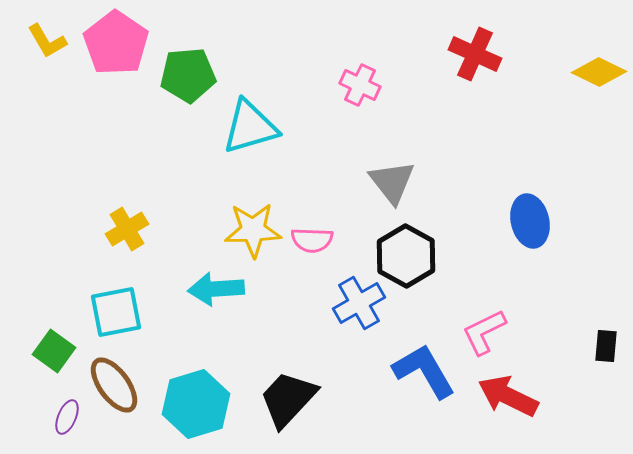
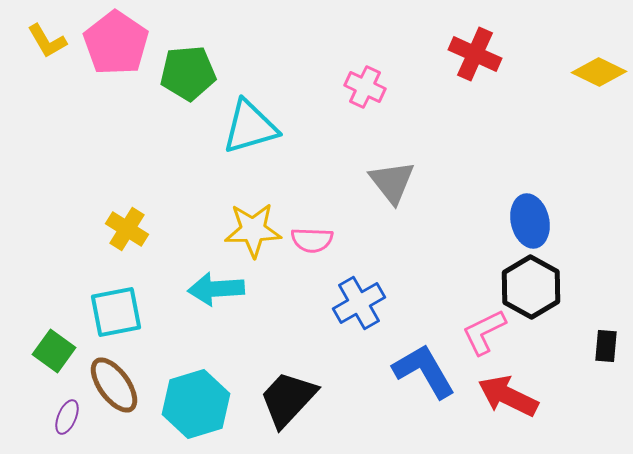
green pentagon: moved 2 px up
pink cross: moved 5 px right, 2 px down
yellow cross: rotated 27 degrees counterclockwise
black hexagon: moved 125 px right, 31 px down
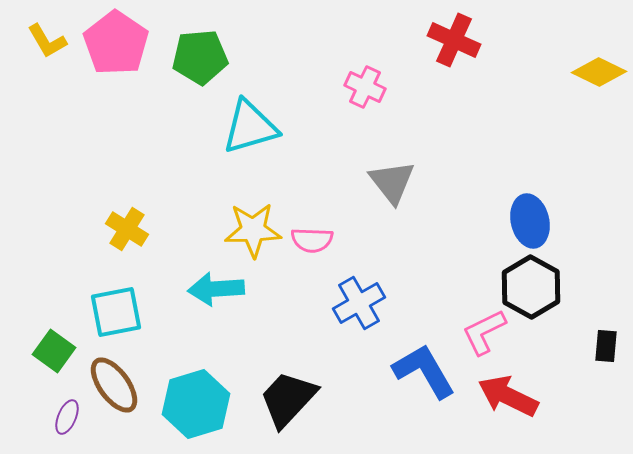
red cross: moved 21 px left, 14 px up
green pentagon: moved 12 px right, 16 px up
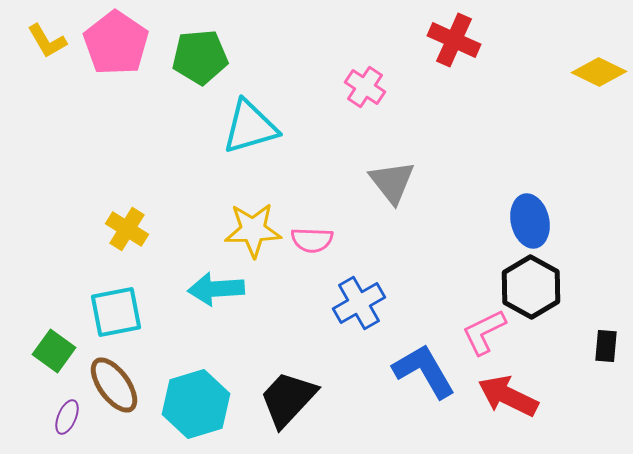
pink cross: rotated 9 degrees clockwise
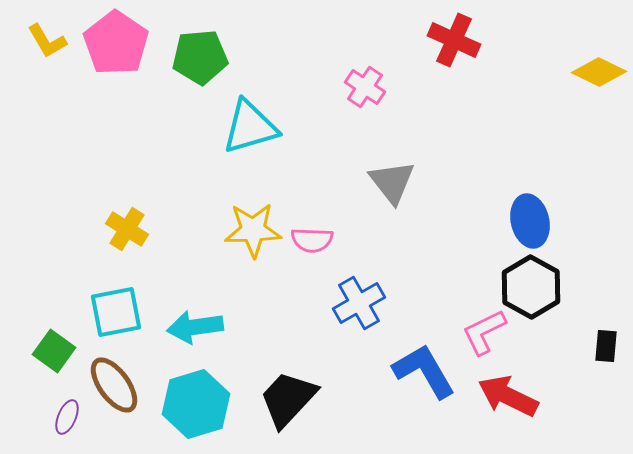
cyan arrow: moved 21 px left, 38 px down; rotated 4 degrees counterclockwise
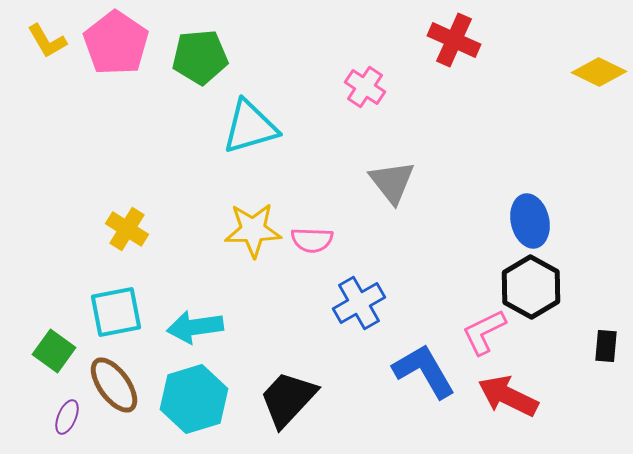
cyan hexagon: moved 2 px left, 5 px up
